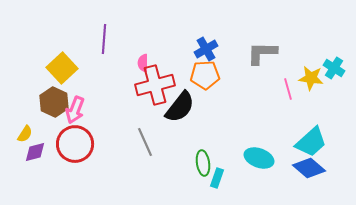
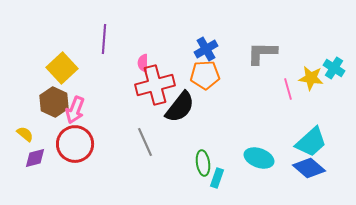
yellow semicircle: rotated 84 degrees counterclockwise
purple diamond: moved 6 px down
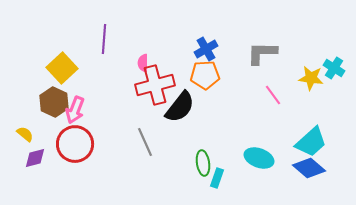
pink line: moved 15 px left, 6 px down; rotated 20 degrees counterclockwise
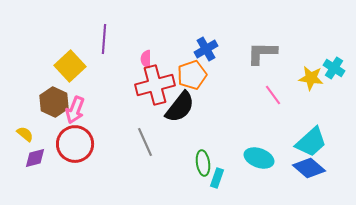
pink semicircle: moved 3 px right, 4 px up
yellow square: moved 8 px right, 2 px up
orange pentagon: moved 13 px left; rotated 16 degrees counterclockwise
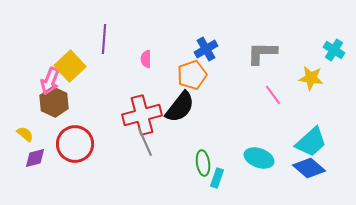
cyan cross: moved 18 px up
red cross: moved 13 px left, 30 px down
pink arrow: moved 25 px left, 29 px up
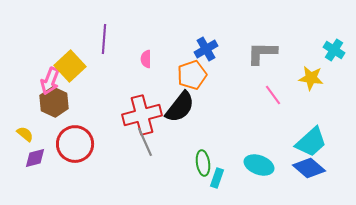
cyan ellipse: moved 7 px down
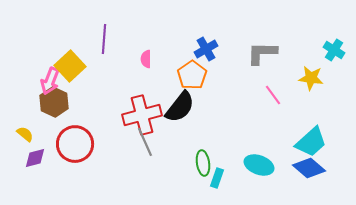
orange pentagon: rotated 16 degrees counterclockwise
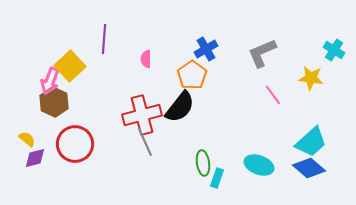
gray L-shape: rotated 24 degrees counterclockwise
yellow semicircle: moved 2 px right, 5 px down
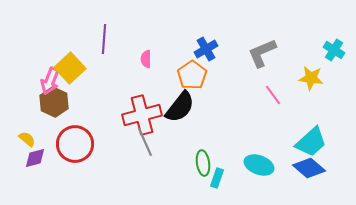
yellow square: moved 2 px down
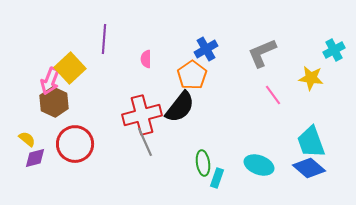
cyan cross: rotated 30 degrees clockwise
cyan trapezoid: rotated 112 degrees clockwise
